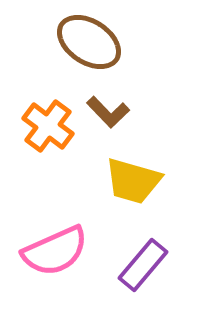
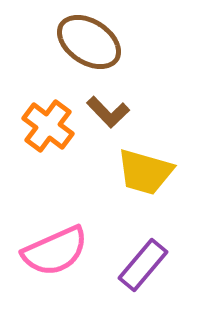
yellow trapezoid: moved 12 px right, 9 px up
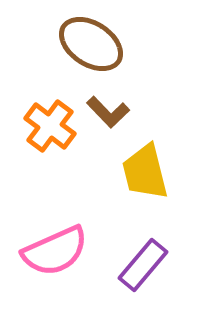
brown ellipse: moved 2 px right, 2 px down
orange cross: moved 2 px right
yellow trapezoid: rotated 60 degrees clockwise
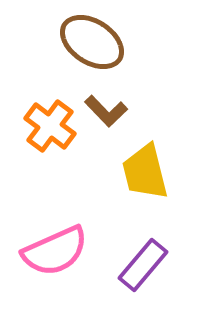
brown ellipse: moved 1 px right, 2 px up
brown L-shape: moved 2 px left, 1 px up
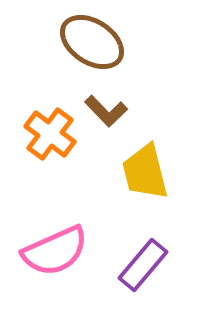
orange cross: moved 8 px down
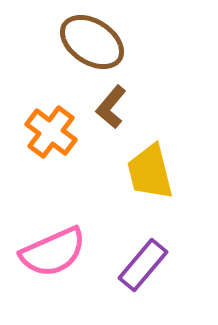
brown L-shape: moved 5 px right, 4 px up; rotated 84 degrees clockwise
orange cross: moved 1 px right, 2 px up
yellow trapezoid: moved 5 px right
pink semicircle: moved 2 px left, 1 px down
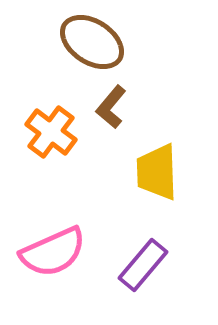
yellow trapezoid: moved 7 px right; rotated 12 degrees clockwise
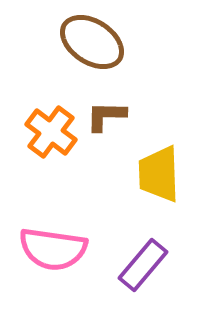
brown L-shape: moved 5 px left, 9 px down; rotated 51 degrees clockwise
yellow trapezoid: moved 2 px right, 2 px down
pink semicircle: moved 3 px up; rotated 32 degrees clockwise
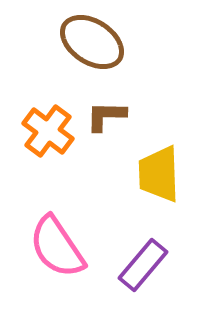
orange cross: moved 3 px left, 1 px up
pink semicircle: moved 4 px right, 2 px up; rotated 48 degrees clockwise
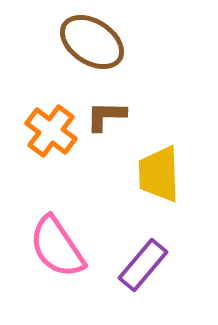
orange cross: moved 3 px right
